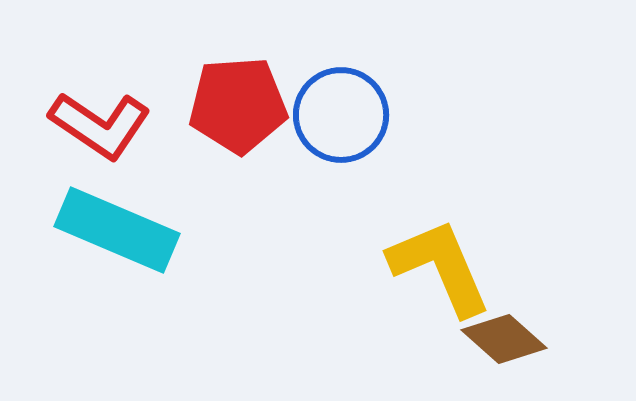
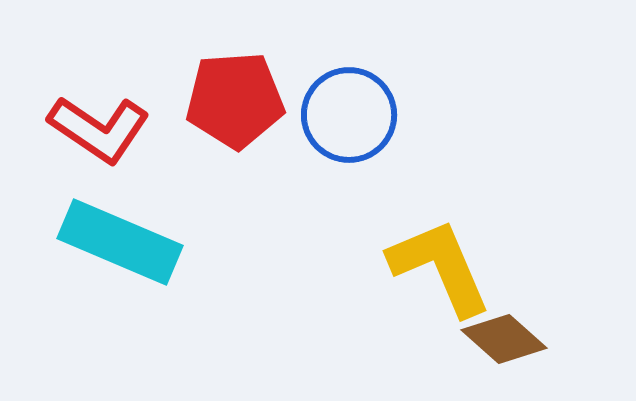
red pentagon: moved 3 px left, 5 px up
blue circle: moved 8 px right
red L-shape: moved 1 px left, 4 px down
cyan rectangle: moved 3 px right, 12 px down
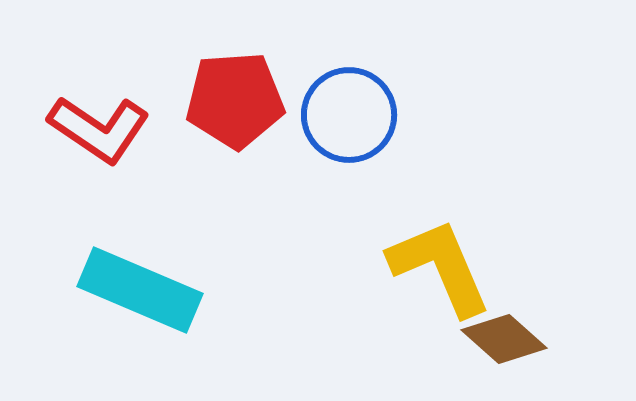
cyan rectangle: moved 20 px right, 48 px down
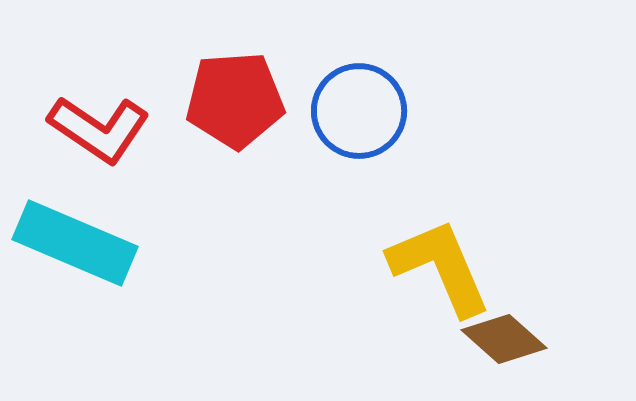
blue circle: moved 10 px right, 4 px up
cyan rectangle: moved 65 px left, 47 px up
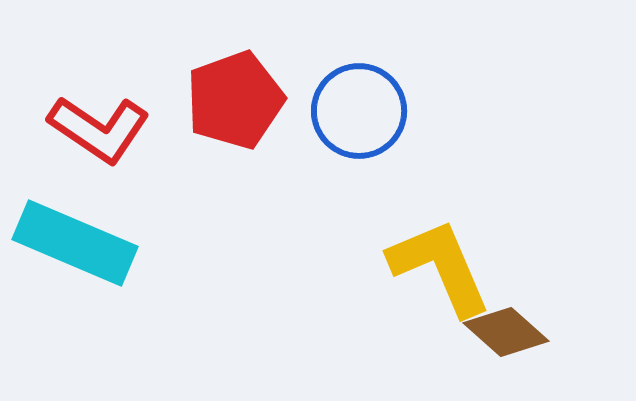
red pentagon: rotated 16 degrees counterclockwise
brown diamond: moved 2 px right, 7 px up
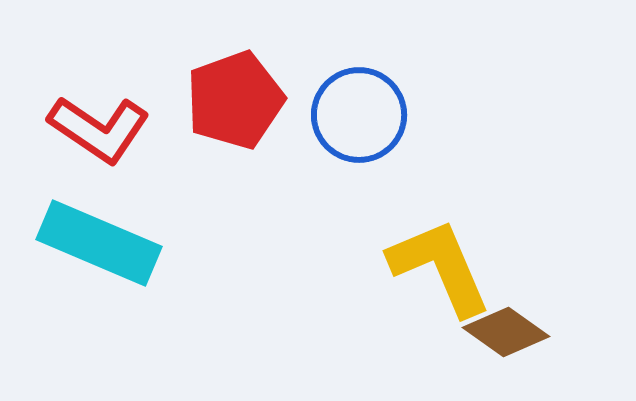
blue circle: moved 4 px down
cyan rectangle: moved 24 px right
brown diamond: rotated 6 degrees counterclockwise
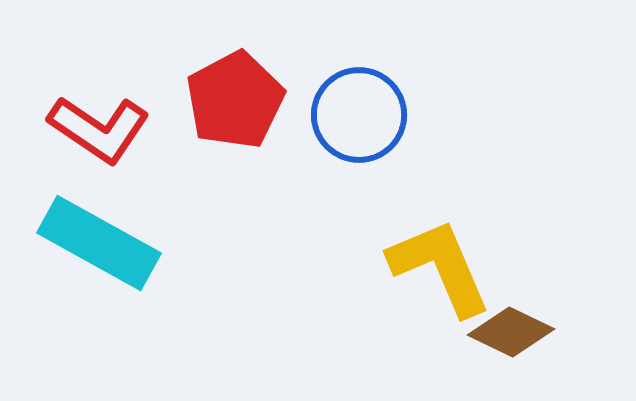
red pentagon: rotated 8 degrees counterclockwise
cyan rectangle: rotated 6 degrees clockwise
brown diamond: moved 5 px right; rotated 10 degrees counterclockwise
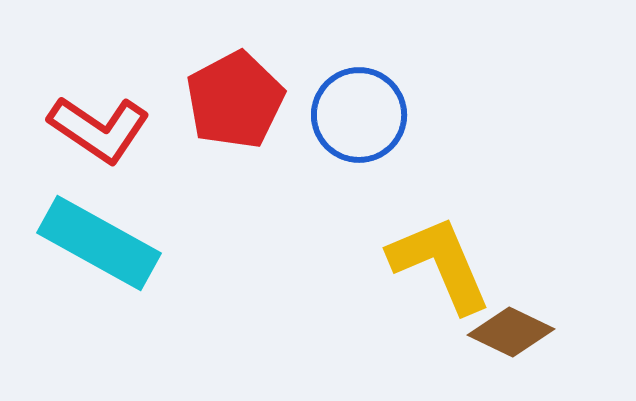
yellow L-shape: moved 3 px up
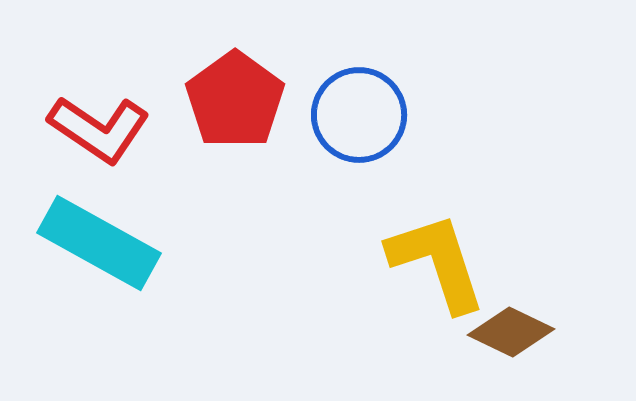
red pentagon: rotated 8 degrees counterclockwise
yellow L-shape: moved 3 px left, 2 px up; rotated 5 degrees clockwise
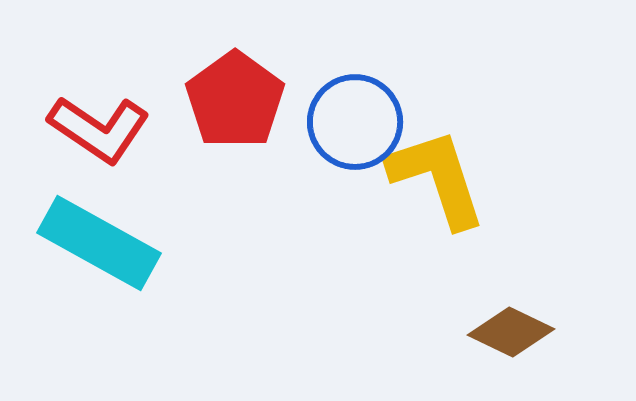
blue circle: moved 4 px left, 7 px down
yellow L-shape: moved 84 px up
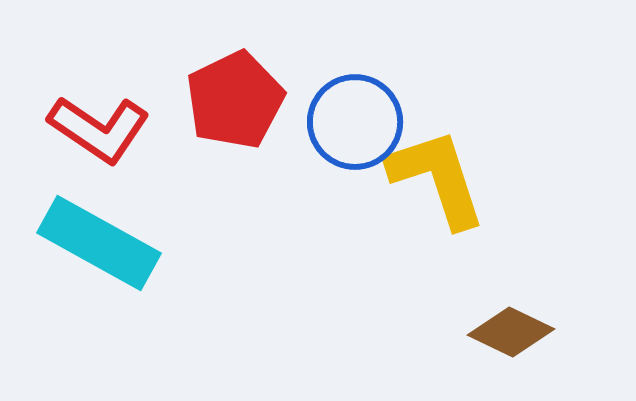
red pentagon: rotated 10 degrees clockwise
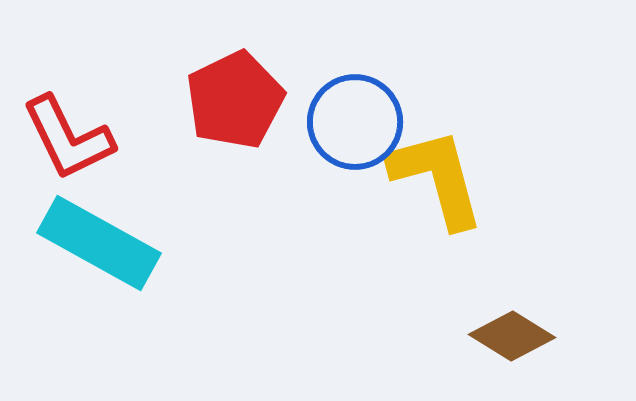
red L-shape: moved 31 px left, 9 px down; rotated 30 degrees clockwise
yellow L-shape: rotated 3 degrees clockwise
brown diamond: moved 1 px right, 4 px down; rotated 6 degrees clockwise
